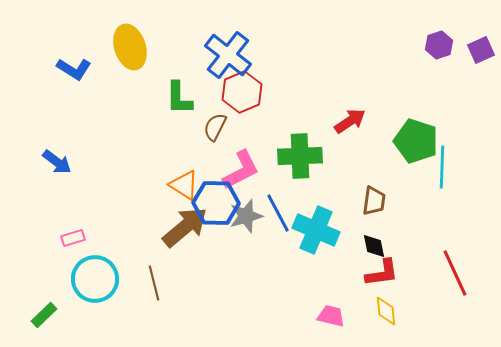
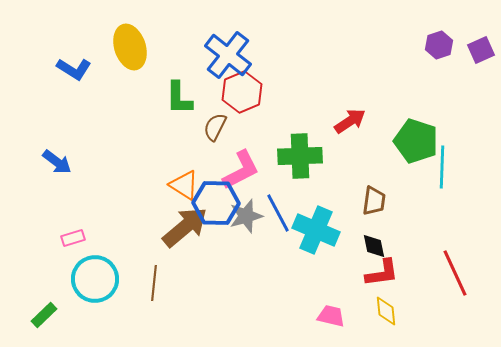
brown line: rotated 20 degrees clockwise
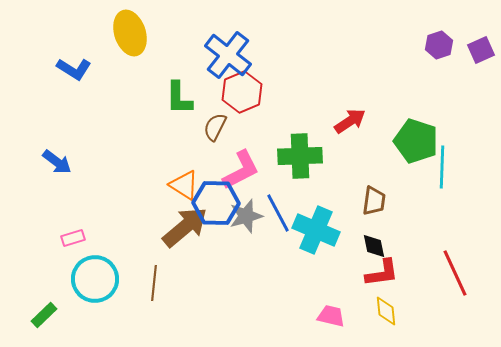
yellow ellipse: moved 14 px up
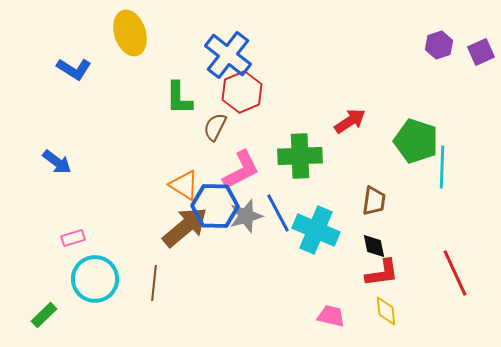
purple square: moved 2 px down
blue hexagon: moved 1 px left, 3 px down
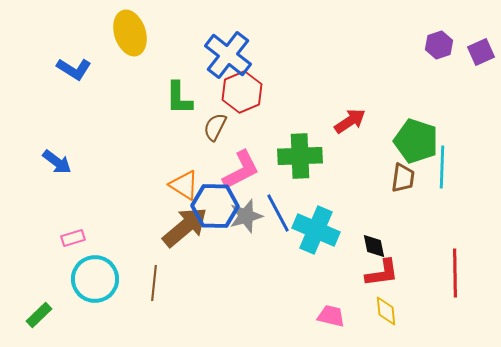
brown trapezoid: moved 29 px right, 23 px up
red line: rotated 24 degrees clockwise
green rectangle: moved 5 px left
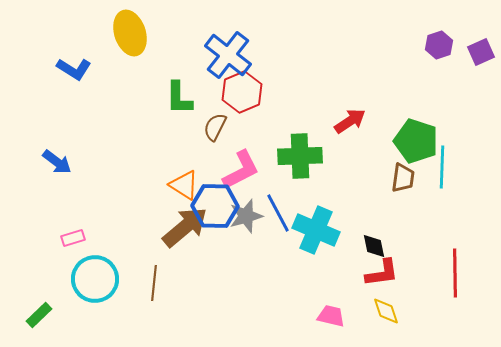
yellow diamond: rotated 12 degrees counterclockwise
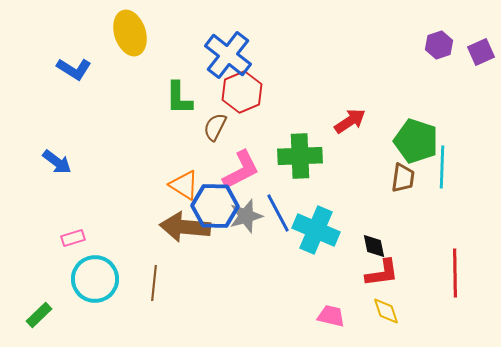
brown arrow: rotated 135 degrees counterclockwise
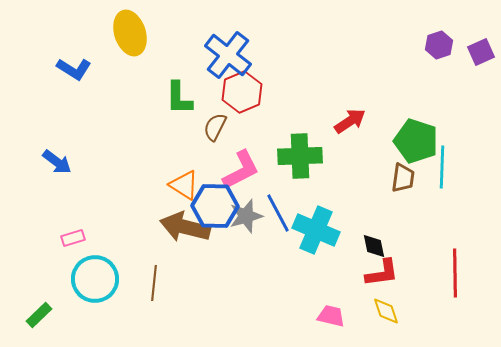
brown arrow: rotated 9 degrees clockwise
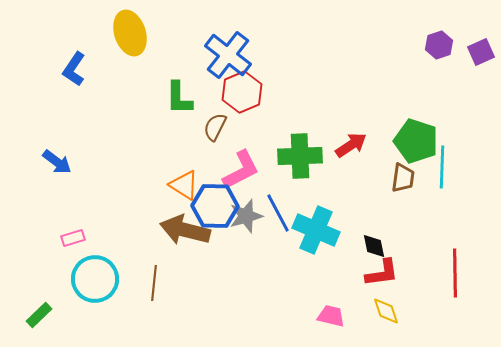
blue L-shape: rotated 92 degrees clockwise
red arrow: moved 1 px right, 24 px down
brown arrow: moved 3 px down
